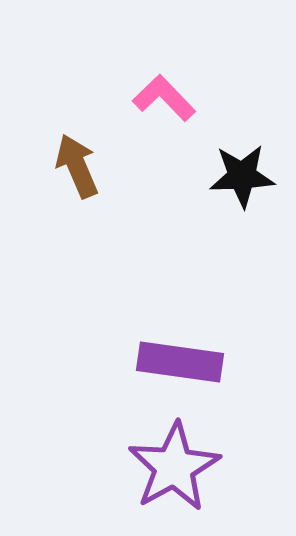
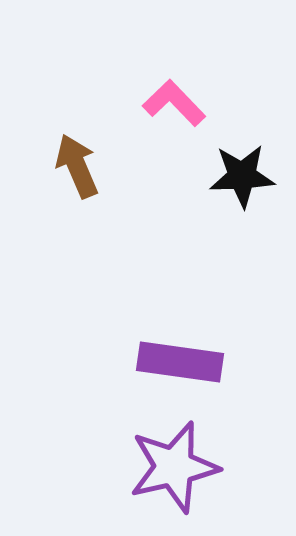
pink L-shape: moved 10 px right, 5 px down
purple star: rotated 16 degrees clockwise
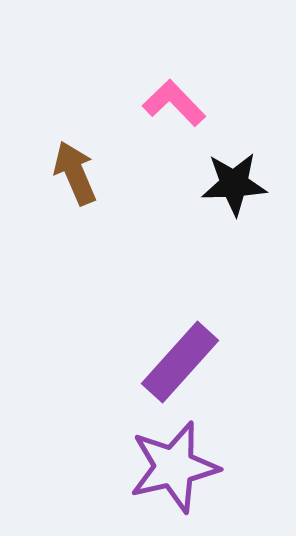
brown arrow: moved 2 px left, 7 px down
black star: moved 8 px left, 8 px down
purple rectangle: rotated 56 degrees counterclockwise
